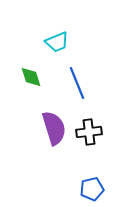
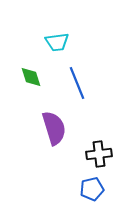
cyan trapezoid: rotated 15 degrees clockwise
black cross: moved 10 px right, 22 px down
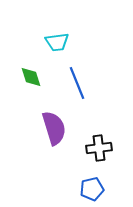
black cross: moved 6 px up
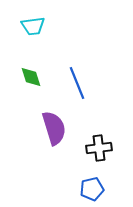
cyan trapezoid: moved 24 px left, 16 px up
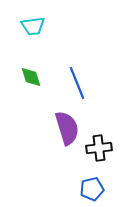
purple semicircle: moved 13 px right
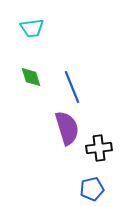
cyan trapezoid: moved 1 px left, 2 px down
blue line: moved 5 px left, 4 px down
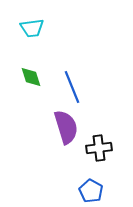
purple semicircle: moved 1 px left, 1 px up
blue pentagon: moved 1 px left, 2 px down; rotated 30 degrees counterclockwise
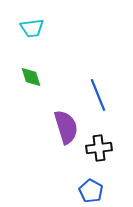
blue line: moved 26 px right, 8 px down
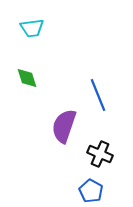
green diamond: moved 4 px left, 1 px down
purple semicircle: moved 2 px left, 1 px up; rotated 144 degrees counterclockwise
black cross: moved 1 px right, 6 px down; rotated 30 degrees clockwise
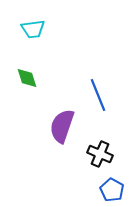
cyan trapezoid: moved 1 px right, 1 px down
purple semicircle: moved 2 px left
blue pentagon: moved 21 px right, 1 px up
